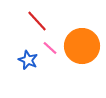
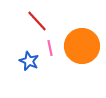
pink line: rotated 35 degrees clockwise
blue star: moved 1 px right, 1 px down
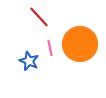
red line: moved 2 px right, 4 px up
orange circle: moved 2 px left, 2 px up
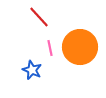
orange circle: moved 3 px down
blue star: moved 3 px right, 9 px down
